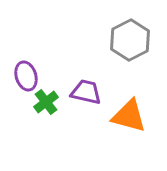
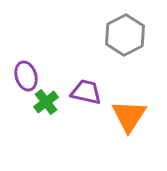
gray hexagon: moved 5 px left, 5 px up
orange triangle: rotated 48 degrees clockwise
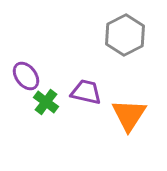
purple ellipse: rotated 20 degrees counterclockwise
green cross: rotated 15 degrees counterclockwise
orange triangle: moved 1 px up
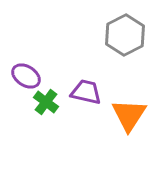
purple ellipse: rotated 20 degrees counterclockwise
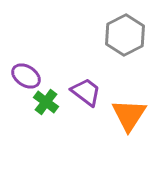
purple trapezoid: rotated 24 degrees clockwise
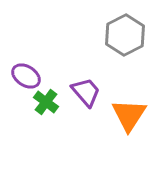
purple trapezoid: rotated 12 degrees clockwise
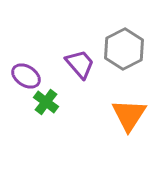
gray hexagon: moved 1 px left, 14 px down
purple trapezoid: moved 6 px left, 28 px up
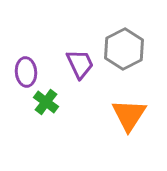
purple trapezoid: rotated 16 degrees clockwise
purple ellipse: moved 4 px up; rotated 52 degrees clockwise
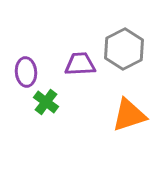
purple trapezoid: rotated 68 degrees counterclockwise
orange triangle: rotated 39 degrees clockwise
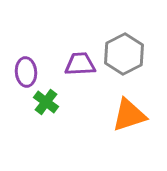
gray hexagon: moved 5 px down
